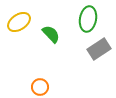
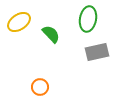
gray rectangle: moved 2 px left, 3 px down; rotated 20 degrees clockwise
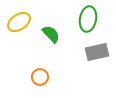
orange circle: moved 10 px up
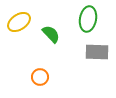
gray rectangle: rotated 15 degrees clockwise
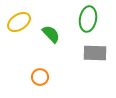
gray rectangle: moved 2 px left, 1 px down
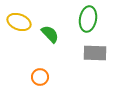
yellow ellipse: rotated 55 degrees clockwise
green semicircle: moved 1 px left
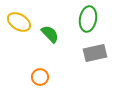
yellow ellipse: rotated 10 degrees clockwise
gray rectangle: rotated 15 degrees counterclockwise
